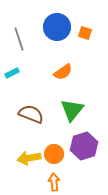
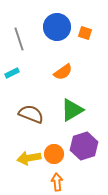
green triangle: rotated 20 degrees clockwise
orange arrow: moved 3 px right
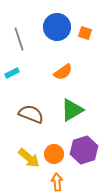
purple hexagon: moved 4 px down
yellow arrow: rotated 130 degrees counterclockwise
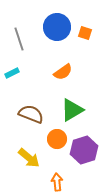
orange circle: moved 3 px right, 15 px up
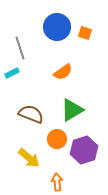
gray line: moved 1 px right, 9 px down
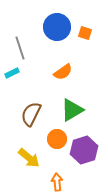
brown semicircle: rotated 85 degrees counterclockwise
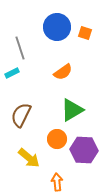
brown semicircle: moved 10 px left, 1 px down
purple hexagon: rotated 20 degrees clockwise
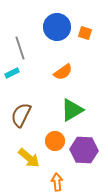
orange circle: moved 2 px left, 2 px down
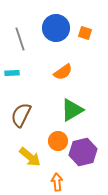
blue circle: moved 1 px left, 1 px down
gray line: moved 9 px up
cyan rectangle: rotated 24 degrees clockwise
orange circle: moved 3 px right
purple hexagon: moved 1 px left, 2 px down; rotated 16 degrees counterclockwise
yellow arrow: moved 1 px right, 1 px up
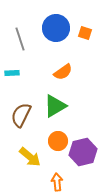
green triangle: moved 17 px left, 4 px up
